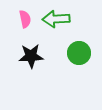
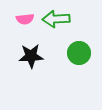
pink semicircle: rotated 96 degrees clockwise
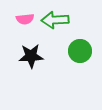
green arrow: moved 1 px left, 1 px down
green circle: moved 1 px right, 2 px up
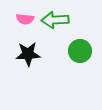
pink semicircle: rotated 12 degrees clockwise
black star: moved 3 px left, 2 px up
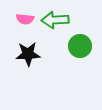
green circle: moved 5 px up
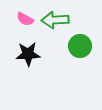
pink semicircle: rotated 24 degrees clockwise
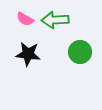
green circle: moved 6 px down
black star: rotated 10 degrees clockwise
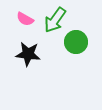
green arrow: rotated 52 degrees counterclockwise
green circle: moved 4 px left, 10 px up
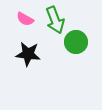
green arrow: rotated 56 degrees counterclockwise
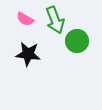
green circle: moved 1 px right, 1 px up
